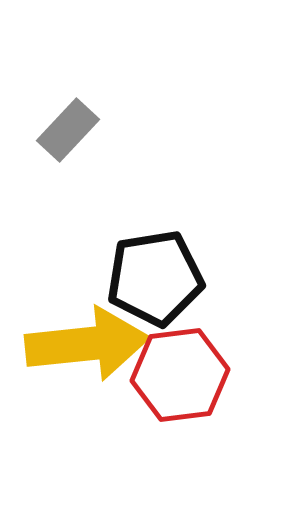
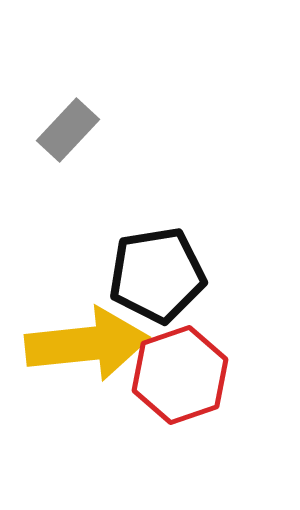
black pentagon: moved 2 px right, 3 px up
red hexagon: rotated 12 degrees counterclockwise
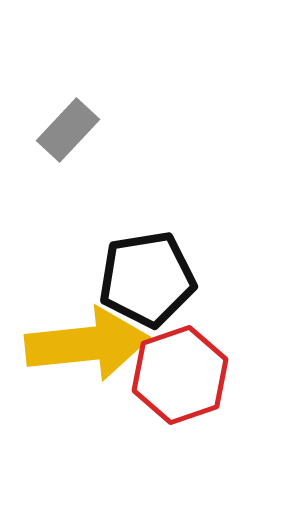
black pentagon: moved 10 px left, 4 px down
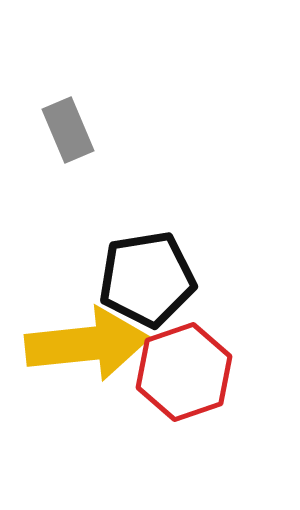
gray rectangle: rotated 66 degrees counterclockwise
red hexagon: moved 4 px right, 3 px up
